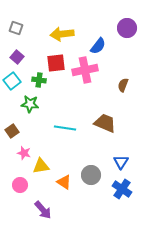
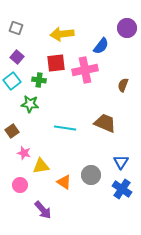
blue semicircle: moved 3 px right
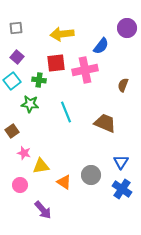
gray square: rotated 24 degrees counterclockwise
cyan line: moved 1 px right, 16 px up; rotated 60 degrees clockwise
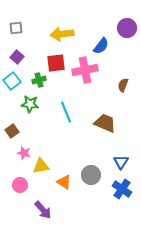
green cross: rotated 24 degrees counterclockwise
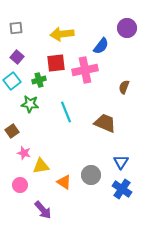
brown semicircle: moved 1 px right, 2 px down
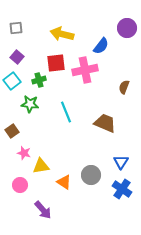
yellow arrow: rotated 20 degrees clockwise
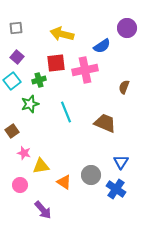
blue semicircle: moved 1 px right; rotated 18 degrees clockwise
green star: rotated 24 degrees counterclockwise
blue cross: moved 6 px left
